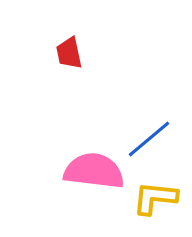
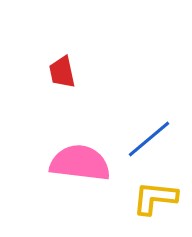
red trapezoid: moved 7 px left, 19 px down
pink semicircle: moved 14 px left, 8 px up
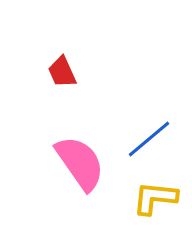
red trapezoid: rotated 12 degrees counterclockwise
pink semicircle: rotated 48 degrees clockwise
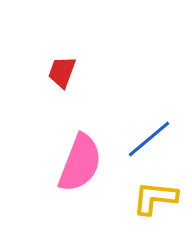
red trapezoid: rotated 44 degrees clockwise
pink semicircle: rotated 56 degrees clockwise
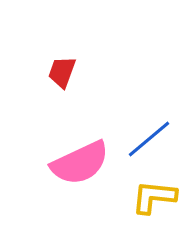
pink semicircle: rotated 44 degrees clockwise
yellow L-shape: moved 1 px left, 1 px up
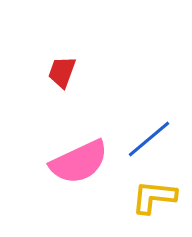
pink semicircle: moved 1 px left, 1 px up
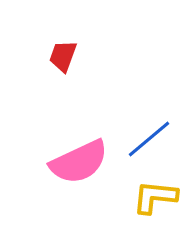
red trapezoid: moved 1 px right, 16 px up
yellow L-shape: moved 1 px right
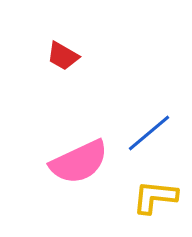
red trapezoid: rotated 80 degrees counterclockwise
blue line: moved 6 px up
